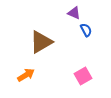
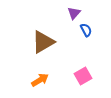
purple triangle: rotated 48 degrees clockwise
brown triangle: moved 2 px right
orange arrow: moved 14 px right, 5 px down
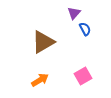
blue semicircle: moved 1 px left, 1 px up
